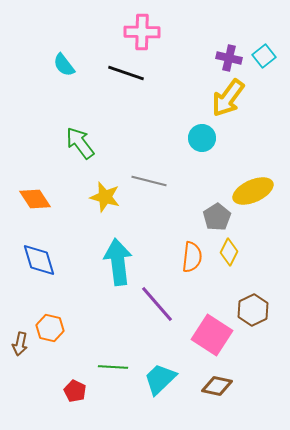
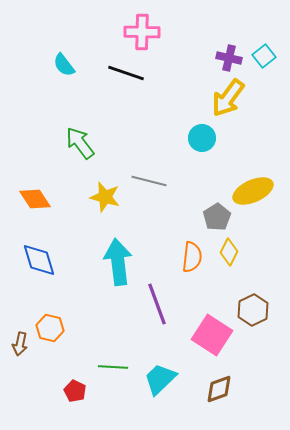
purple line: rotated 21 degrees clockwise
brown diamond: moved 2 px right, 3 px down; rotated 32 degrees counterclockwise
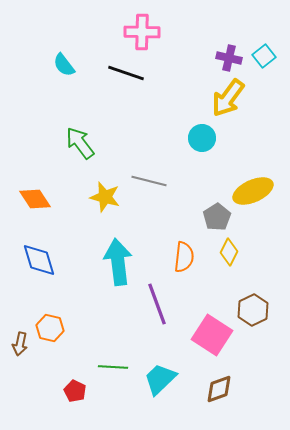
orange semicircle: moved 8 px left
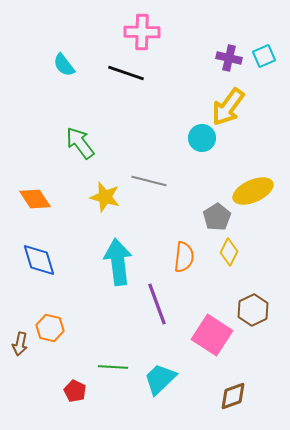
cyan square: rotated 15 degrees clockwise
yellow arrow: moved 9 px down
brown diamond: moved 14 px right, 7 px down
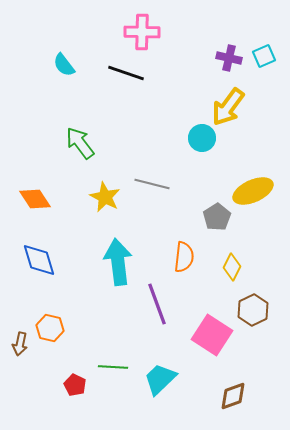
gray line: moved 3 px right, 3 px down
yellow star: rotated 12 degrees clockwise
yellow diamond: moved 3 px right, 15 px down
red pentagon: moved 6 px up
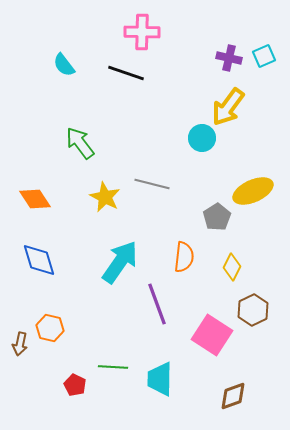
cyan arrow: moved 2 px right; rotated 42 degrees clockwise
cyan trapezoid: rotated 45 degrees counterclockwise
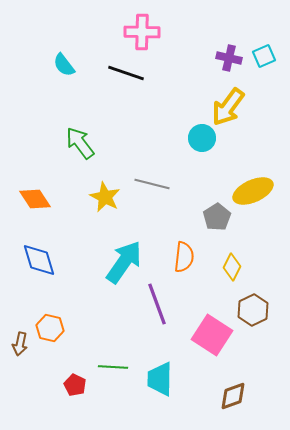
cyan arrow: moved 4 px right
